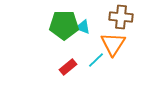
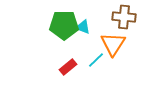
brown cross: moved 3 px right
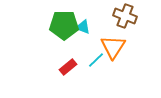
brown cross: moved 1 px right, 1 px up; rotated 15 degrees clockwise
orange triangle: moved 3 px down
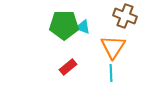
cyan line: moved 15 px right, 13 px down; rotated 48 degrees counterclockwise
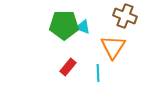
red rectangle: rotated 12 degrees counterclockwise
cyan line: moved 13 px left
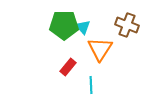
brown cross: moved 2 px right, 9 px down
cyan triangle: rotated 28 degrees clockwise
orange triangle: moved 13 px left, 2 px down
cyan line: moved 7 px left, 12 px down
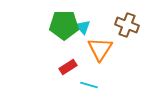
red rectangle: rotated 18 degrees clockwise
cyan line: moved 2 px left; rotated 72 degrees counterclockwise
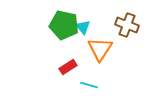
green pentagon: rotated 12 degrees clockwise
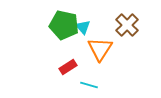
brown cross: rotated 25 degrees clockwise
